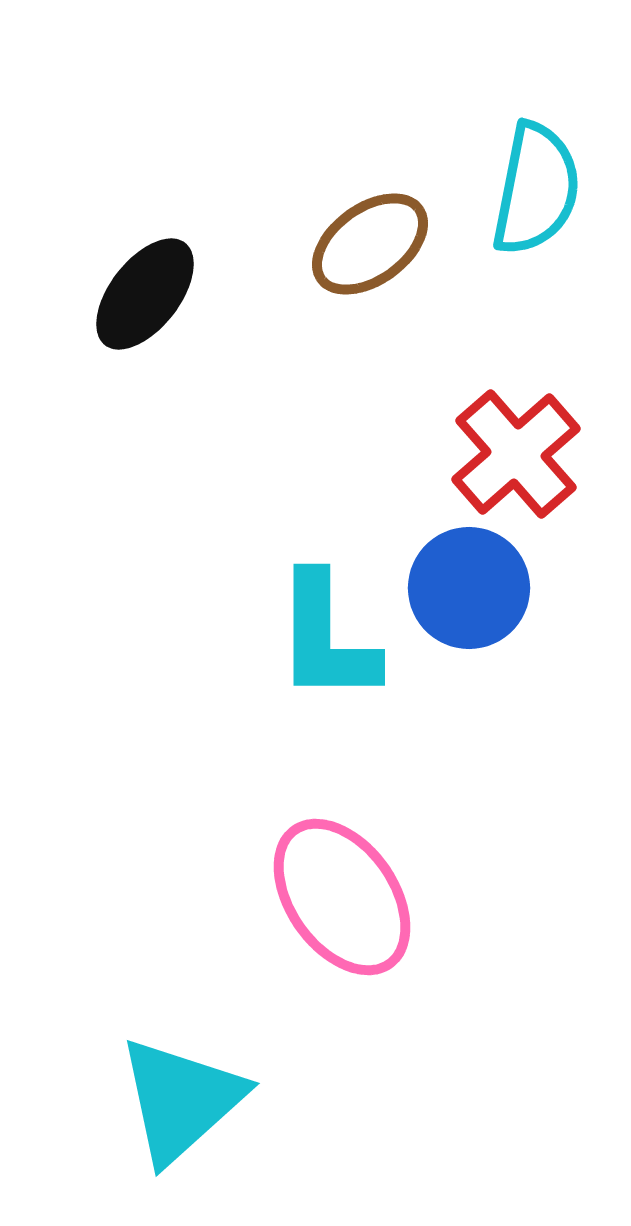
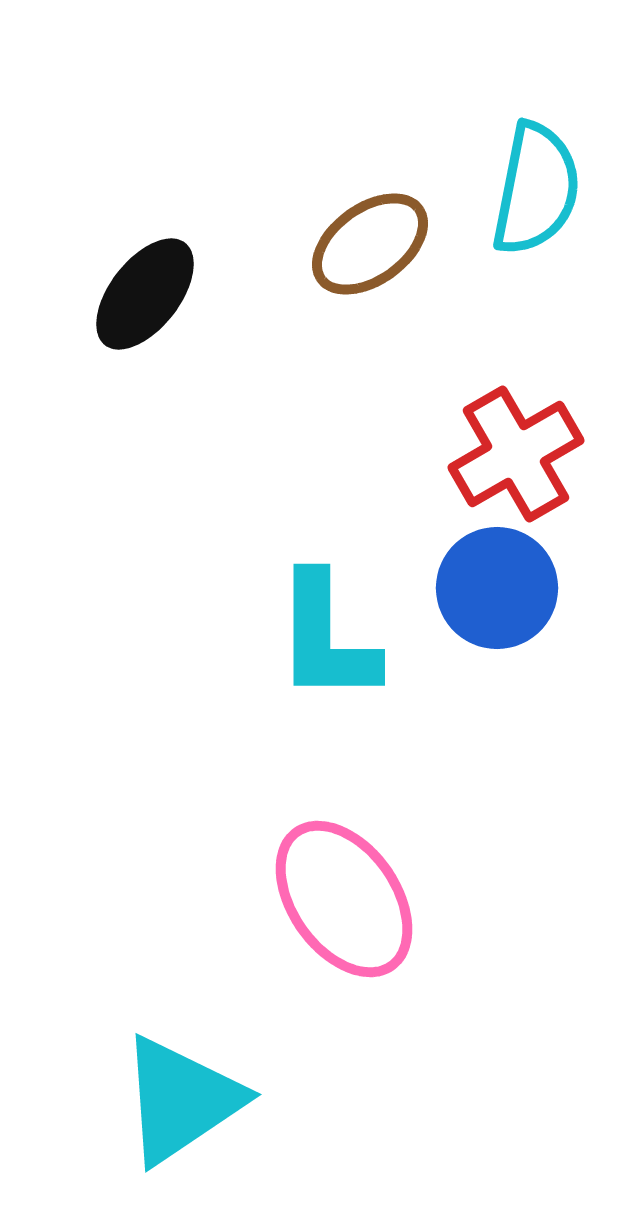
red cross: rotated 11 degrees clockwise
blue circle: moved 28 px right
pink ellipse: moved 2 px right, 2 px down
cyan triangle: rotated 8 degrees clockwise
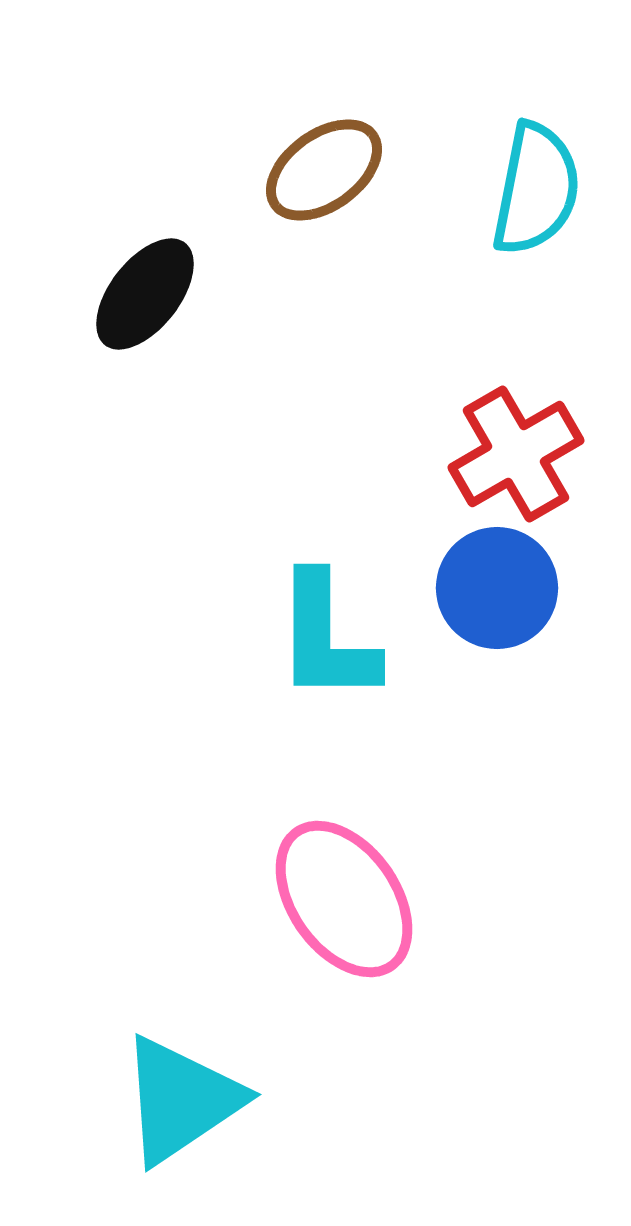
brown ellipse: moved 46 px left, 74 px up
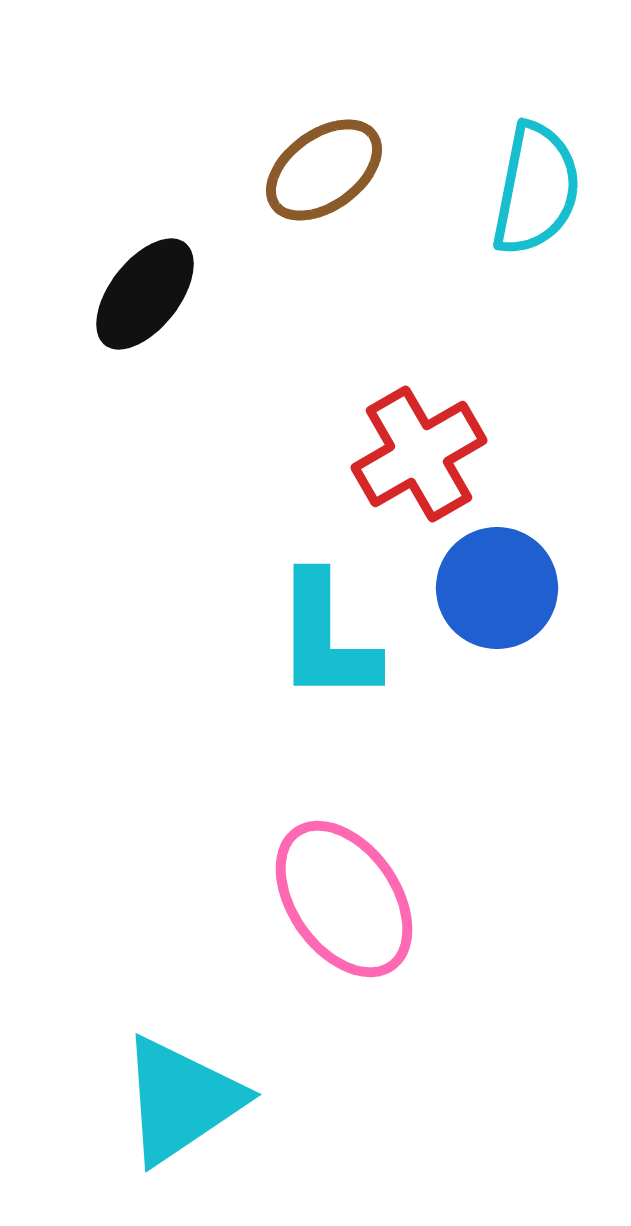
red cross: moved 97 px left
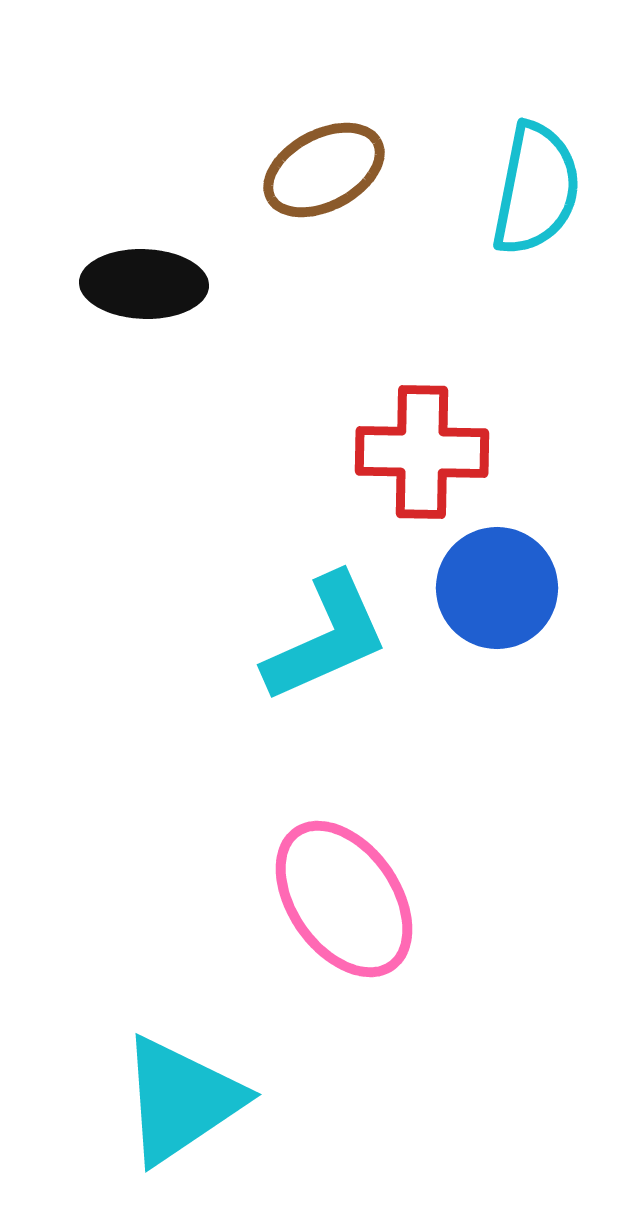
brown ellipse: rotated 8 degrees clockwise
black ellipse: moved 1 px left, 10 px up; rotated 54 degrees clockwise
red cross: moved 3 px right, 2 px up; rotated 31 degrees clockwise
cyan L-shape: rotated 114 degrees counterclockwise
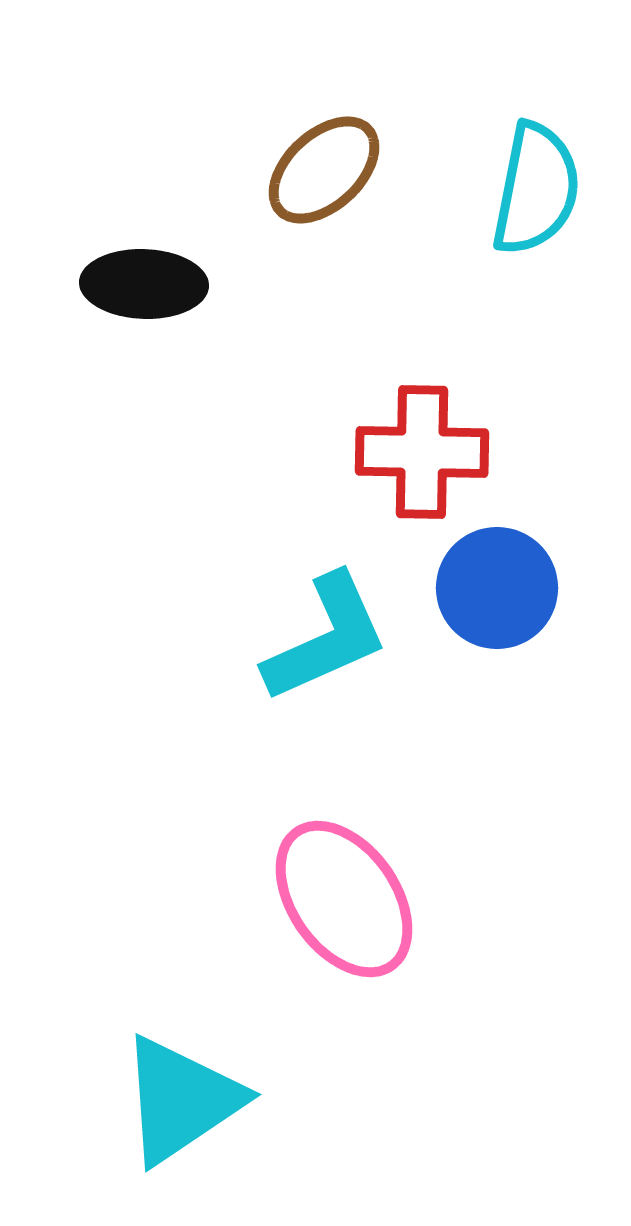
brown ellipse: rotated 15 degrees counterclockwise
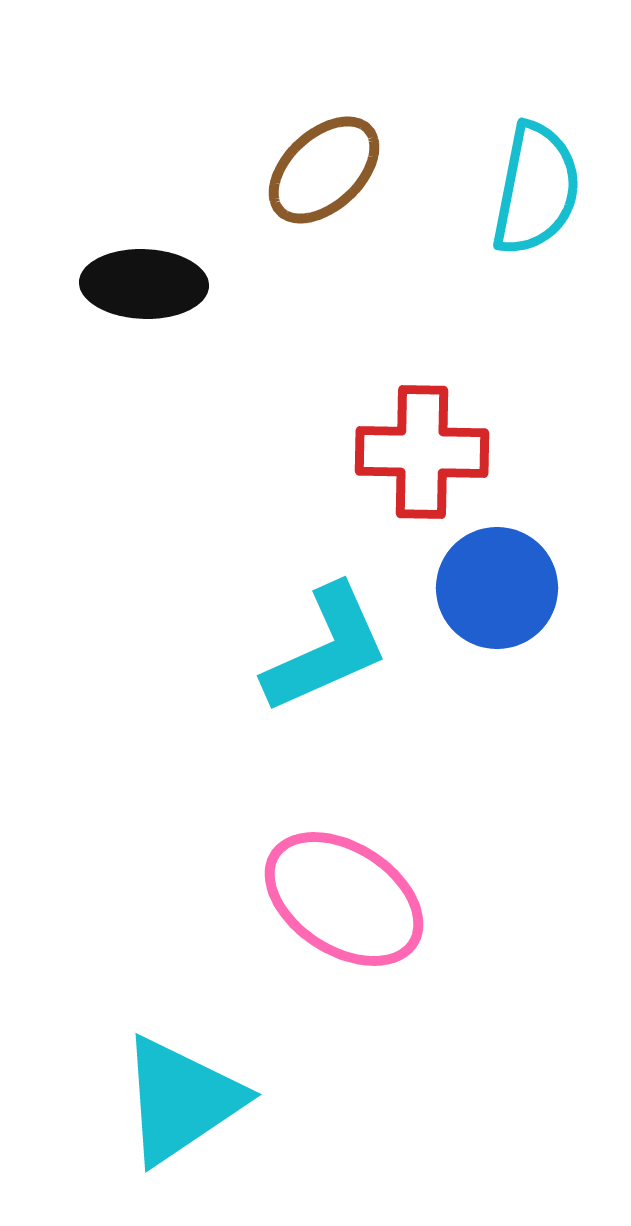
cyan L-shape: moved 11 px down
pink ellipse: rotated 22 degrees counterclockwise
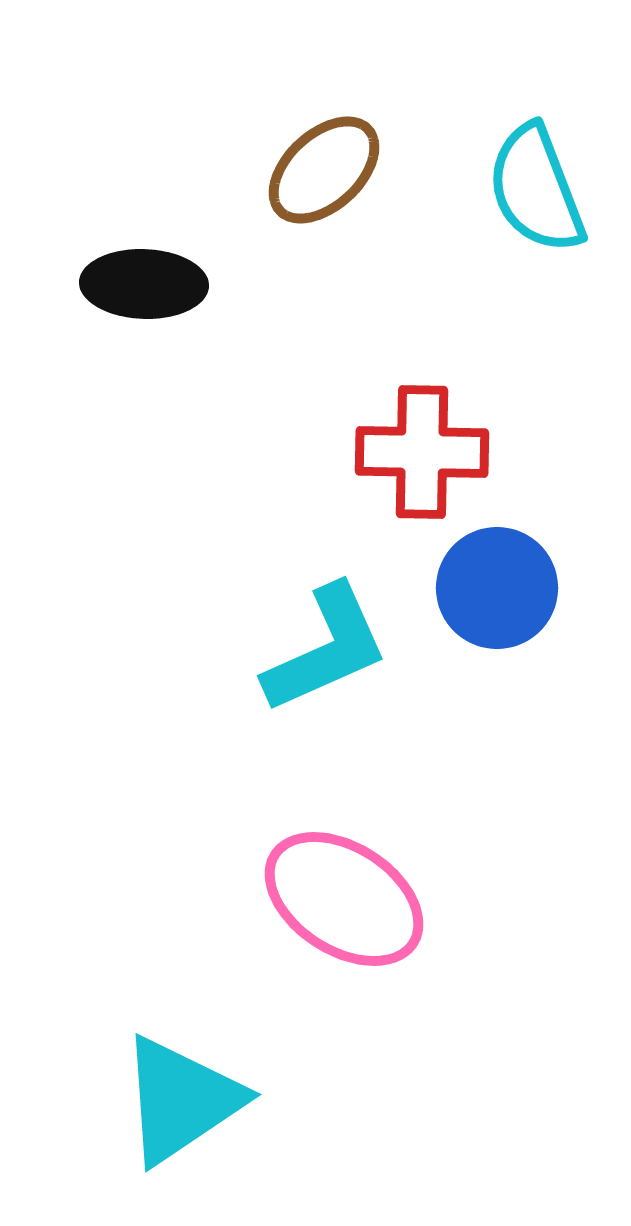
cyan semicircle: rotated 148 degrees clockwise
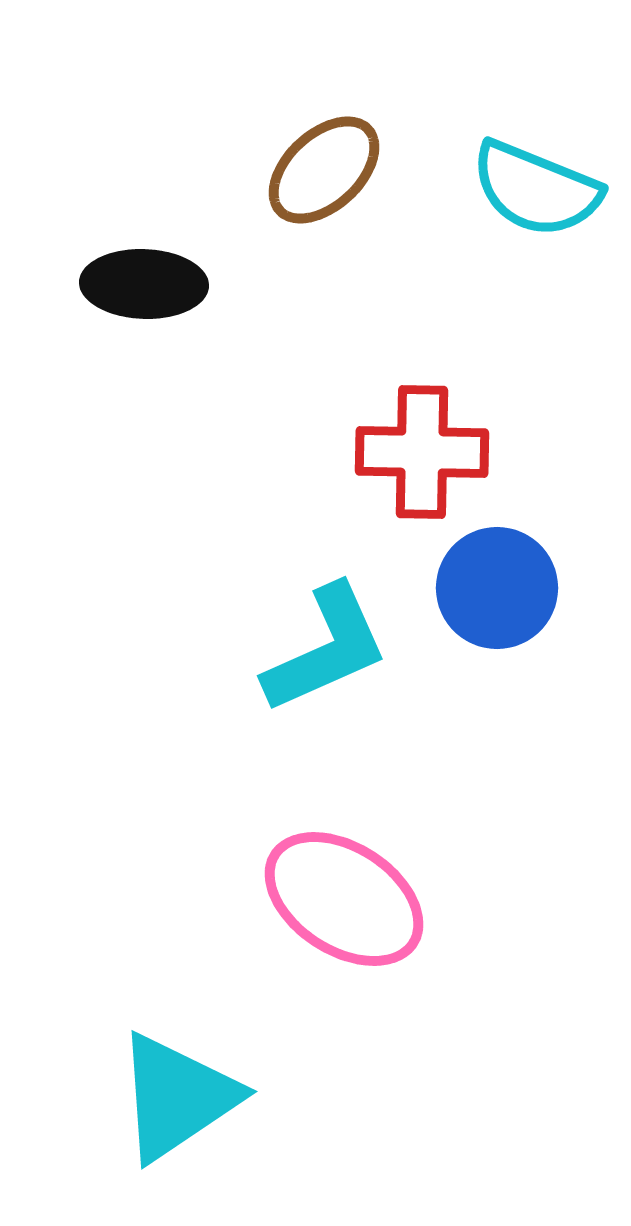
cyan semicircle: rotated 47 degrees counterclockwise
cyan triangle: moved 4 px left, 3 px up
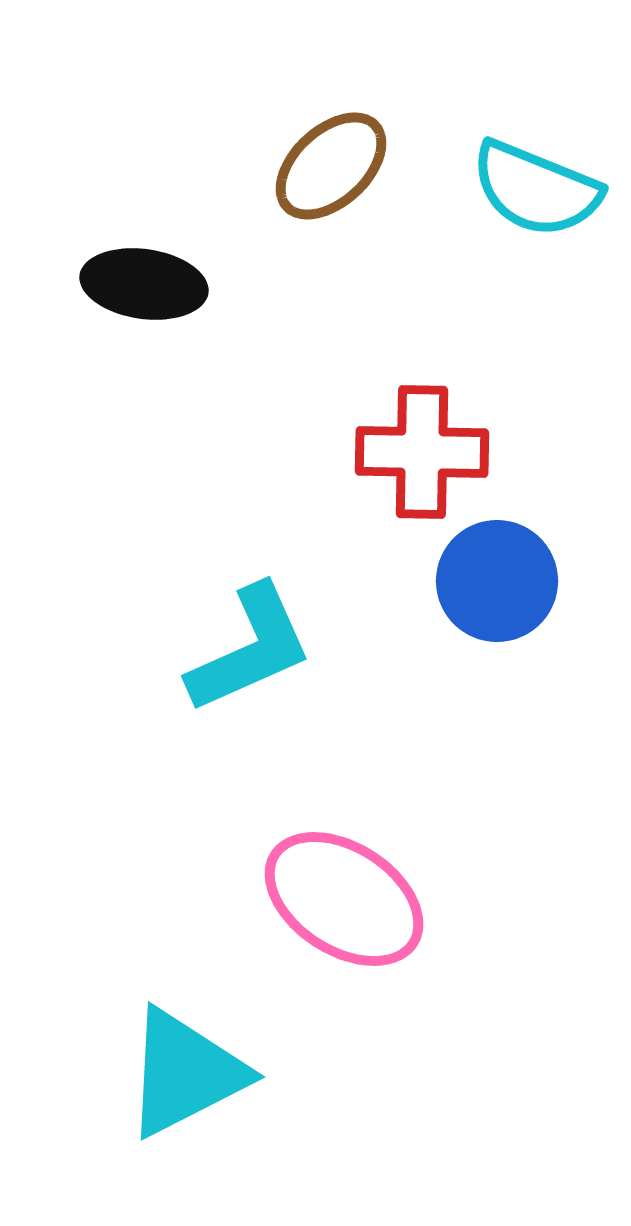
brown ellipse: moved 7 px right, 4 px up
black ellipse: rotated 6 degrees clockwise
blue circle: moved 7 px up
cyan L-shape: moved 76 px left
cyan triangle: moved 8 px right, 24 px up; rotated 7 degrees clockwise
